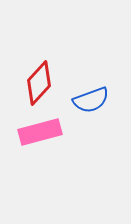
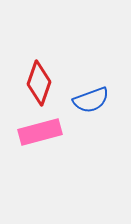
red diamond: rotated 24 degrees counterclockwise
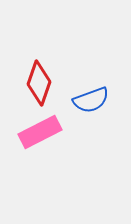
pink rectangle: rotated 12 degrees counterclockwise
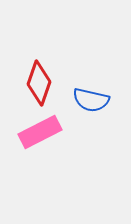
blue semicircle: rotated 33 degrees clockwise
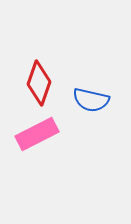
pink rectangle: moved 3 px left, 2 px down
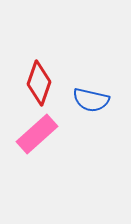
pink rectangle: rotated 15 degrees counterclockwise
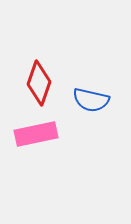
pink rectangle: moved 1 px left; rotated 30 degrees clockwise
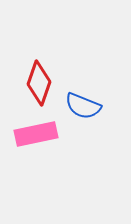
blue semicircle: moved 8 px left, 6 px down; rotated 9 degrees clockwise
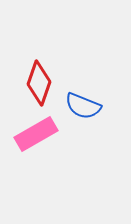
pink rectangle: rotated 18 degrees counterclockwise
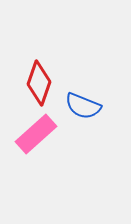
pink rectangle: rotated 12 degrees counterclockwise
